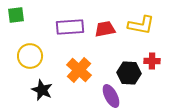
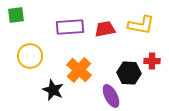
black star: moved 11 px right
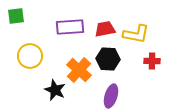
green square: moved 1 px down
yellow L-shape: moved 5 px left, 9 px down
black hexagon: moved 21 px left, 14 px up
black star: moved 2 px right
purple ellipse: rotated 45 degrees clockwise
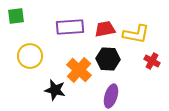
red cross: rotated 28 degrees clockwise
black star: rotated 10 degrees counterclockwise
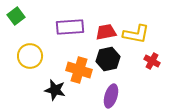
green square: rotated 30 degrees counterclockwise
red trapezoid: moved 1 px right, 3 px down
black hexagon: rotated 15 degrees counterclockwise
orange cross: rotated 25 degrees counterclockwise
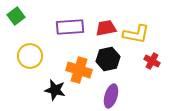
red trapezoid: moved 4 px up
